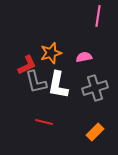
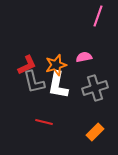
pink line: rotated 10 degrees clockwise
orange star: moved 5 px right, 12 px down
gray L-shape: moved 2 px left
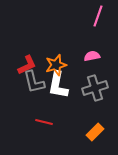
pink semicircle: moved 8 px right, 1 px up
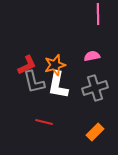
pink line: moved 2 px up; rotated 20 degrees counterclockwise
orange star: moved 1 px left
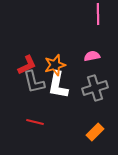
red line: moved 9 px left
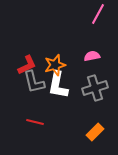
pink line: rotated 30 degrees clockwise
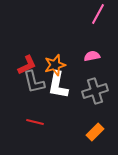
gray cross: moved 3 px down
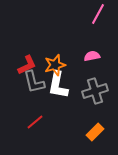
red line: rotated 54 degrees counterclockwise
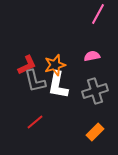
gray L-shape: moved 1 px right, 1 px up
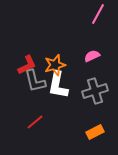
pink semicircle: rotated 14 degrees counterclockwise
orange rectangle: rotated 18 degrees clockwise
